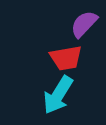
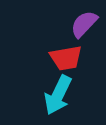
cyan arrow: rotated 6 degrees counterclockwise
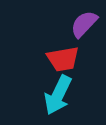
red trapezoid: moved 3 px left, 1 px down
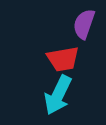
purple semicircle: rotated 24 degrees counterclockwise
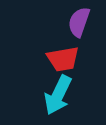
purple semicircle: moved 5 px left, 2 px up
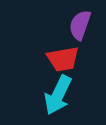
purple semicircle: moved 1 px right, 3 px down
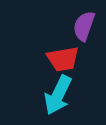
purple semicircle: moved 4 px right, 1 px down
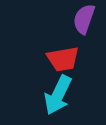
purple semicircle: moved 7 px up
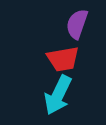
purple semicircle: moved 7 px left, 5 px down
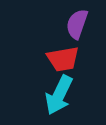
cyan arrow: moved 1 px right
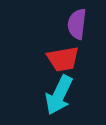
purple semicircle: rotated 12 degrees counterclockwise
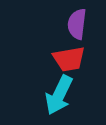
red trapezoid: moved 6 px right
